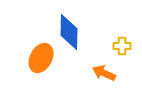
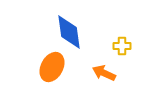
blue diamond: rotated 9 degrees counterclockwise
orange ellipse: moved 11 px right, 9 px down
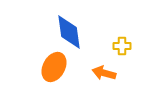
orange ellipse: moved 2 px right
orange arrow: rotated 10 degrees counterclockwise
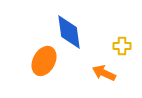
orange ellipse: moved 10 px left, 6 px up
orange arrow: rotated 10 degrees clockwise
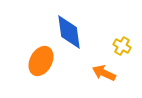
yellow cross: rotated 30 degrees clockwise
orange ellipse: moved 3 px left
